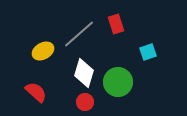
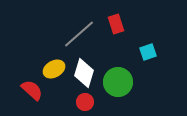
yellow ellipse: moved 11 px right, 18 px down
red semicircle: moved 4 px left, 2 px up
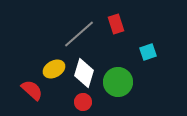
red circle: moved 2 px left
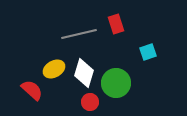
gray line: rotated 28 degrees clockwise
green circle: moved 2 px left, 1 px down
red circle: moved 7 px right
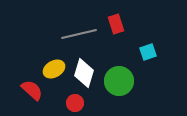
green circle: moved 3 px right, 2 px up
red circle: moved 15 px left, 1 px down
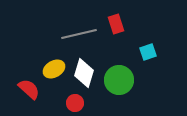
green circle: moved 1 px up
red semicircle: moved 3 px left, 1 px up
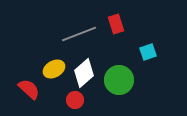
gray line: rotated 8 degrees counterclockwise
white diamond: rotated 32 degrees clockwise
red circle: moved 3 px up
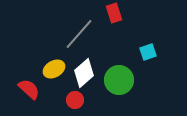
red rectangle: moved 2 px left, 11 px up
gray line: rotated 28 degrees counterclockwise
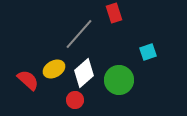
red semicircle: moved 1 px left, 9 px up
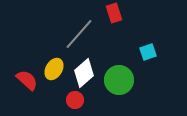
yellow ellipse: rotated 30 degrees counterclockwise
red semicircle: moved 1 px left
